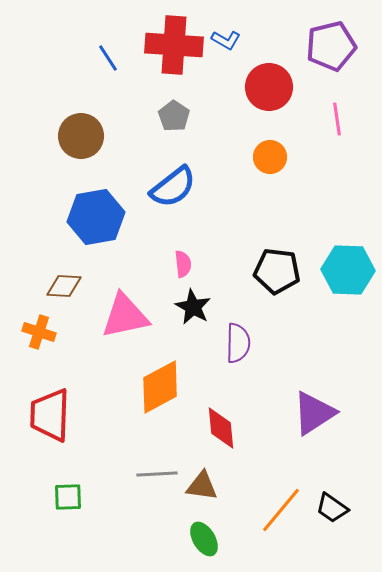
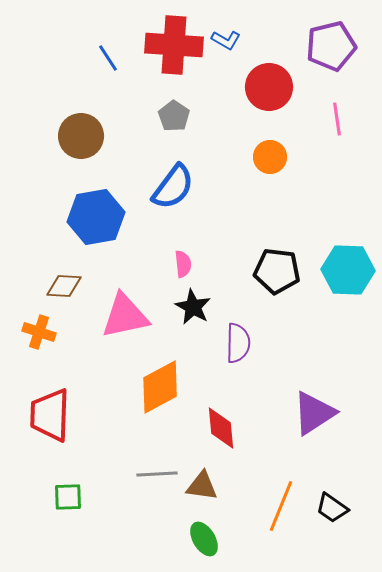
blue semicircle: rotated 15 degrees counterclockwise
orange line: moved 4 px up; rotated 18 degrees counterclockwise
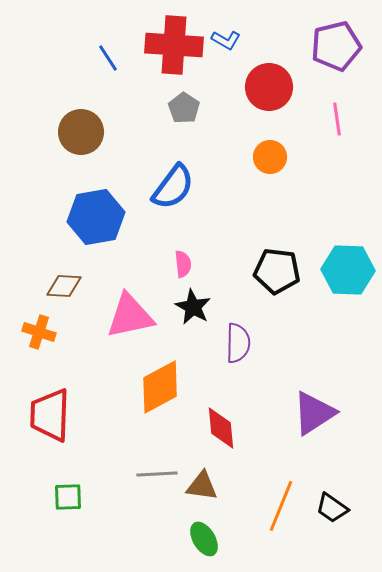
purple pentagon: moved 5 px right
gray pentagon: moved 10 px right, 8 px up
brown circle: moved 4 px up
pink triangle: moved 5 px right
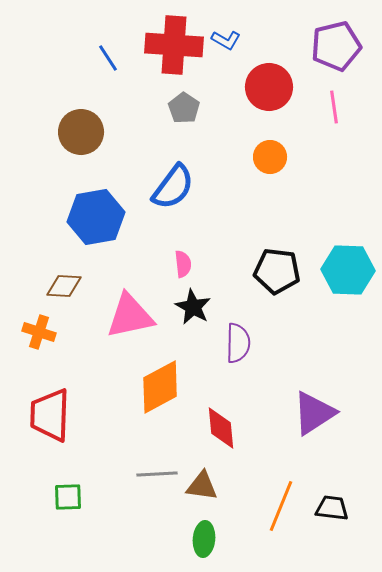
pink line: moved 3 px left, 12 px up
black trapezoid: rotated 152 degrees clockwise
green ellipse: rotated 36 degrees clockwise
